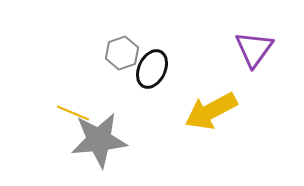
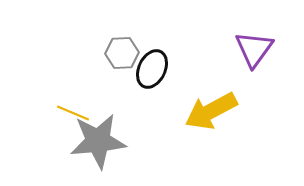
gray hexagon: rotated 16 degrees clockwise
gray star: moved 1 px left, 1 px down
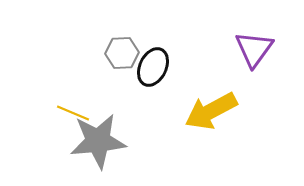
black ellipse: moved 1 px right, 2 px up
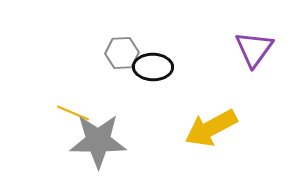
black ellipse: rotated 66 degrees clockwise
yellow arrow: moved 17 px down
gray star: rotated 6 degrees clockwise
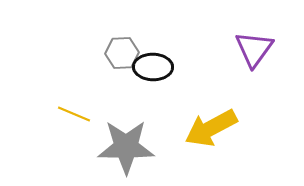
yellow line: moved 1 px right, 1 px down
gray star: moved 28 px right, 6 px down
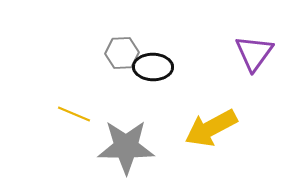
purple triangle: moved 4 px down
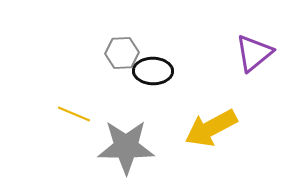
purple triangle: rotated 15 degrees clockwise
black ellipse: moved 4 px down
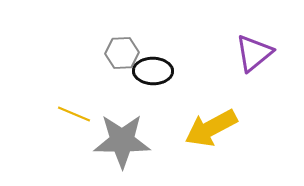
gray star: moved 4 px left, 6 px up
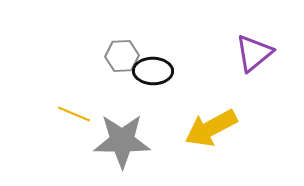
gray hexagon: moved 3 px down
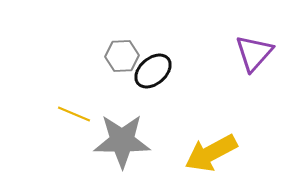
purple triangle: rotated 9 degrees counterclockwise
black ellipse: rotated 42 degrees counterclockwise
yellow arrow: moved 25 px down
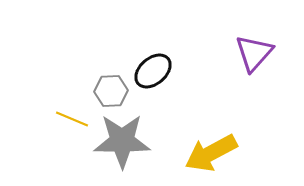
gray hexagon: moved 11 px left, 35 px down
yellow line: moved 2 px left, 5 px down
